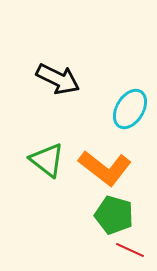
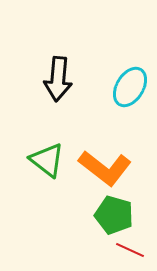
black arrow: rotated 69 degrees clockwise
cyan ellipse: moved 22 px up
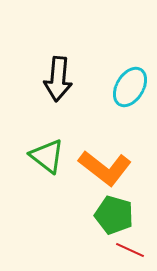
green triangle: moved 4 px up
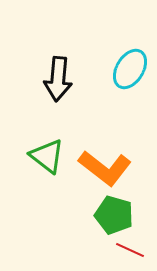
cyan ellipse: moved 18 px up
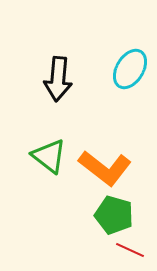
green triangle: moved 2 px right
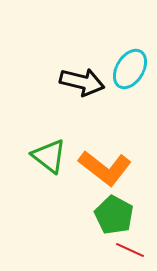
black arrow: moved 24 px right, 3 px down; rotated 81 degrees counterclockwise
green pentagon: rotated 12 degrees clockwise
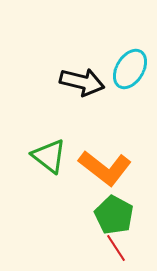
red line: moved 14 px left, 2 px up; rotated 32 degrees clockwise
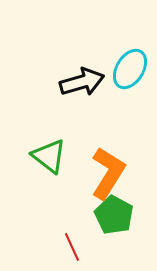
black arrow: rotated 30 degrees counterclockwise
orange L-shape: moved 3 px right, 5 px down; rotated 96 degrees counterclockwise
red line: moved 44 px left, 1 px up; rotated 8 degrees clockwise
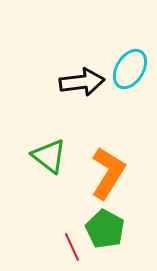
black arrow: rotated 9 degrees clockwise
green pentagon: moved 9 px left, 14 px down
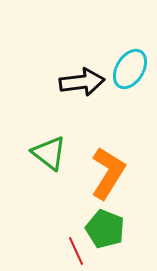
green triangle: moved 3 px up
green pentagon: rotated 6 degrees counterclockwise
red line: moved 4 px right, 4 px down
